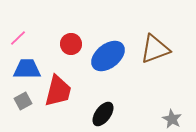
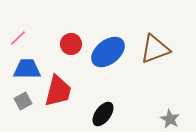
blue ellipse: moved 4 px up
gray star: moved 2 px left
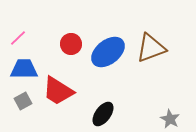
brown triangle: moved 4 px left, 1 px up
blue trapezoid: moved 3 px left
red trapezoid: rotated 108 degrees clockwise
